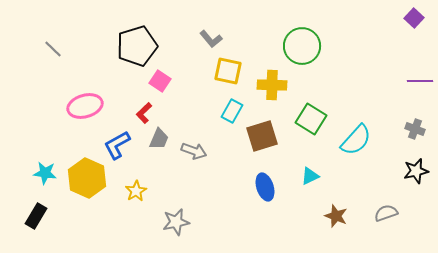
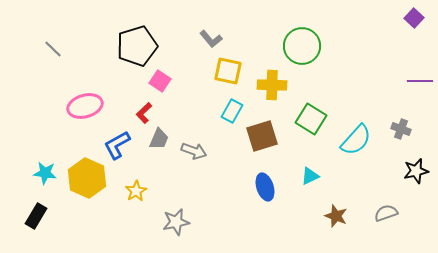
gray cross: moved 14 px left
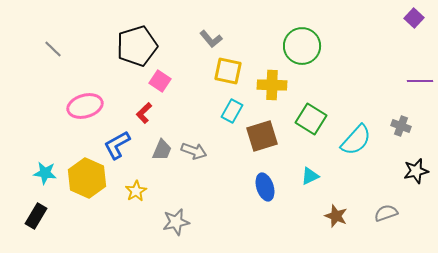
gray cross: moved 3 px up
gray trapezoid: moved 3 px right, 11 px down
